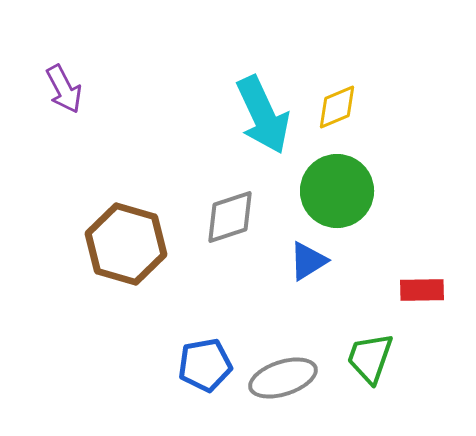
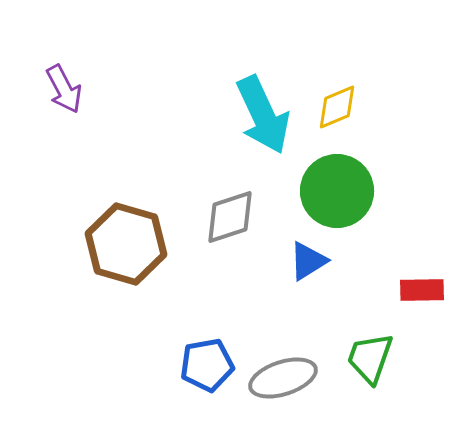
blue pentagon: moved 2 px right
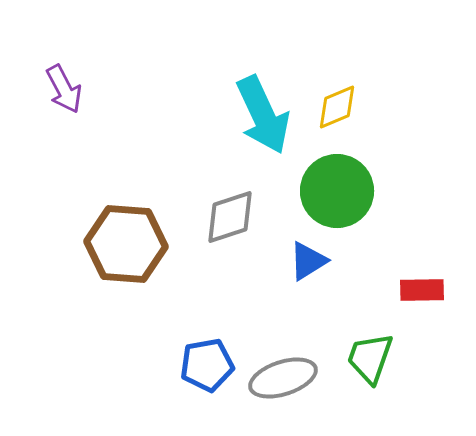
brown hexagon: rotated 12 degrees counterclockwise
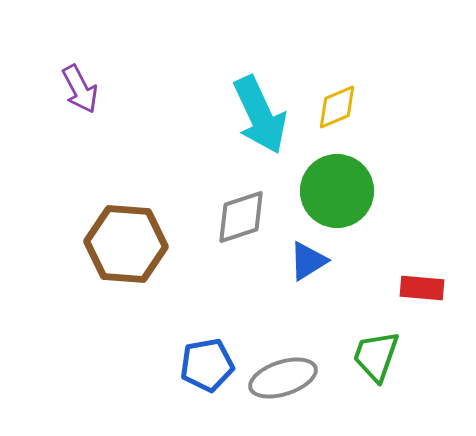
purple arrow: moved 16 px right
cyan arrow: moved 3 px left
gray diamond: moved 11 px right
red rectangle: moved 2 px up; rotated 6 degrees clockwise
green trapezoid: moved 6 px right, 2 px up
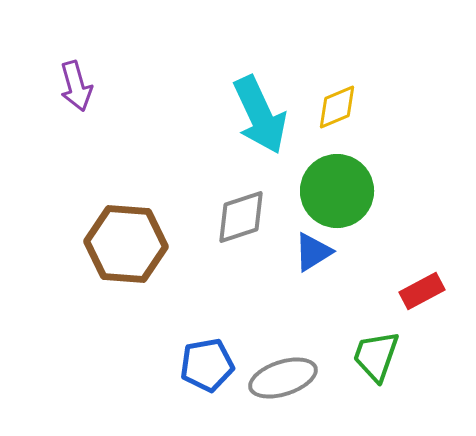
purple arrow: moved 4 px left, 3 px up; rotated 12 degrees clockwise
blue triangle: moved 5 px right, 9 px up
red rectangle: moved 3 px down; rotated 33 degrees counterclockwise
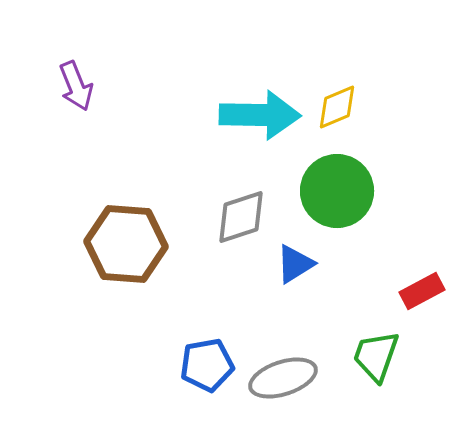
purple arrow: rotated 6 degrees counterclockwise
cyan arrow: rotated 64 degrees counterclockwise
blue triangle: moved 18 px left, 12 px down
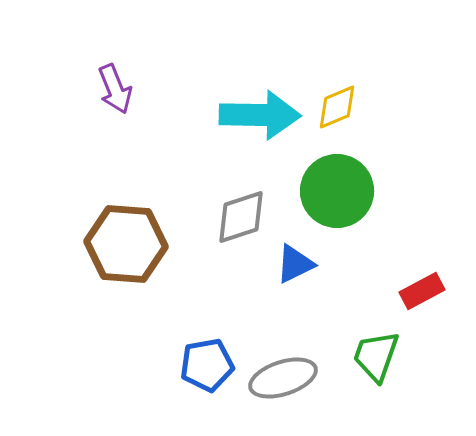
purple arrow: moved 39 px right, 3 px down
blue triangle: rotated 6 degrees clockwise
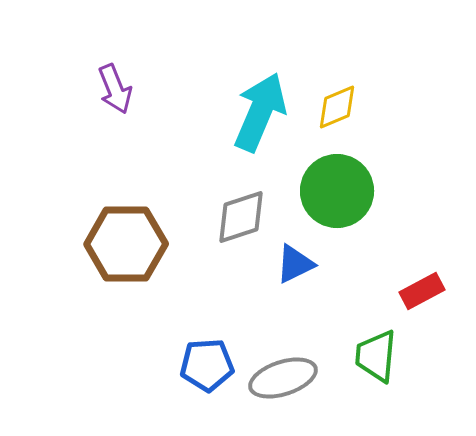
cyan arrow: moved 3 px up; rotated 68 degrees counterclockwise
brown hexagon: rotated 4 degrees counterclockwise
green trapezoid: rotated 14 degrees counterclockwise
blue pentagon: rotated 6 degrees clockwise
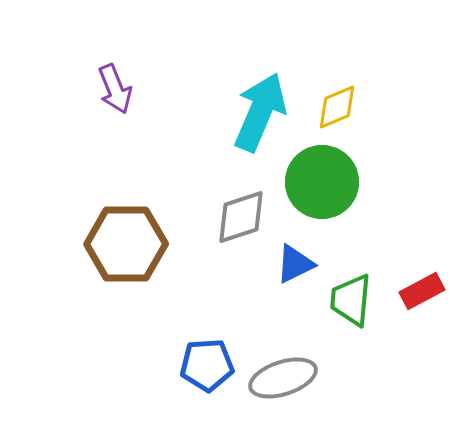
green circle: moved 15 px left, 9 px up
green trapezoid: moved 25 px left, 56 px up
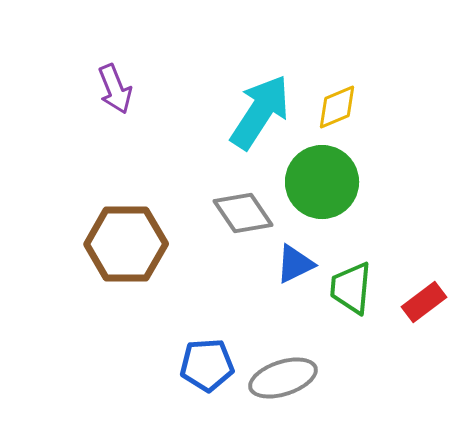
cyan arrow: rotated 10 degrees clockwise
gray diamond: moved 2 px right, 4 px up; rotated 74 degrees clockwise
red rectangle: moved 2 px right, 11 px down; rotated 9 degrees counterclockwise
green trapezoid: moved 12 px up
